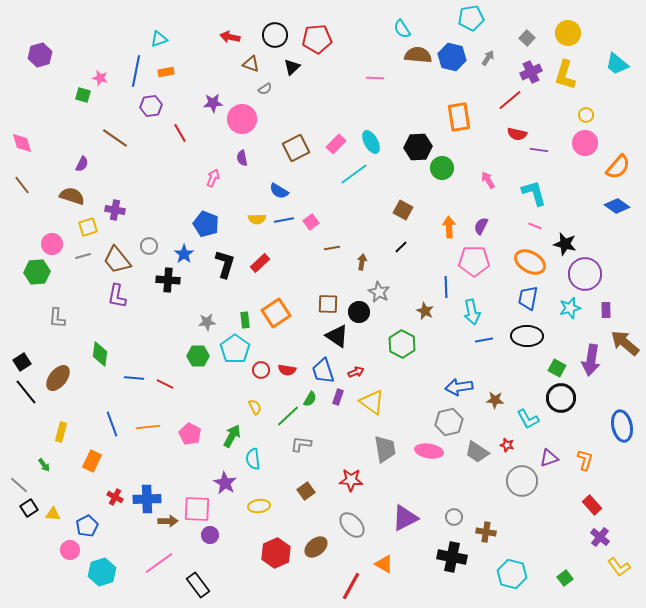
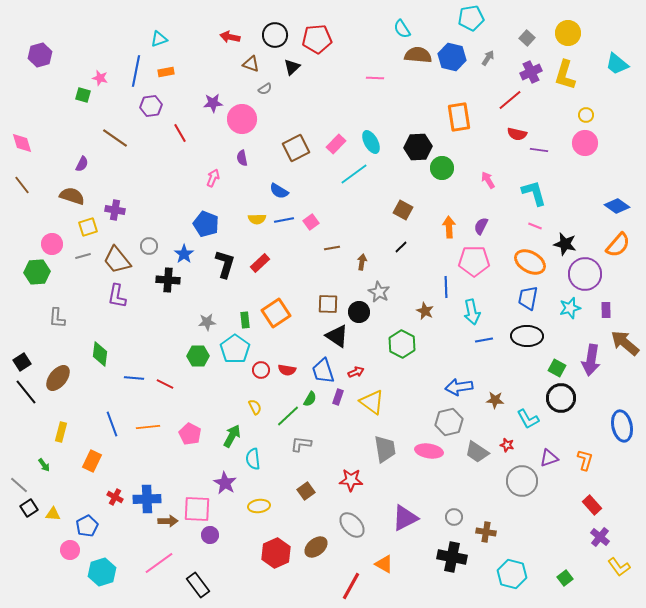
orange semicircle at (618, 167): moved 78 px down
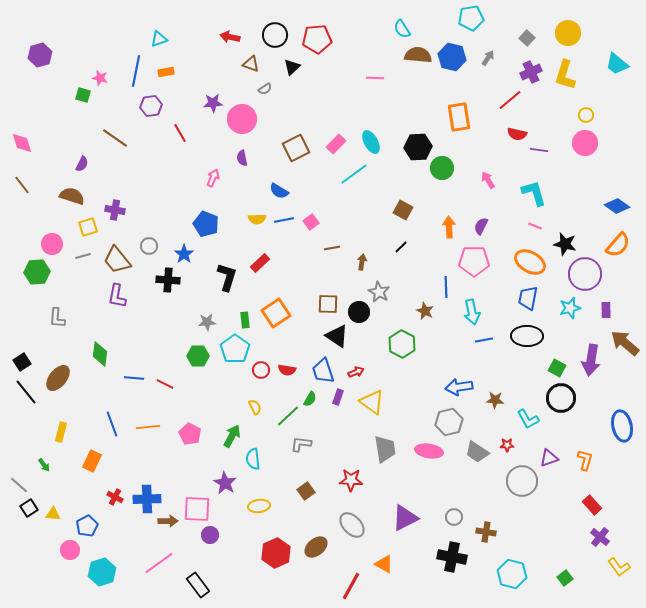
black L-shape at (225, 264): moved 2 px right, 13 px down
red star at (507, 445): rotated 16 degrees counterclockwise
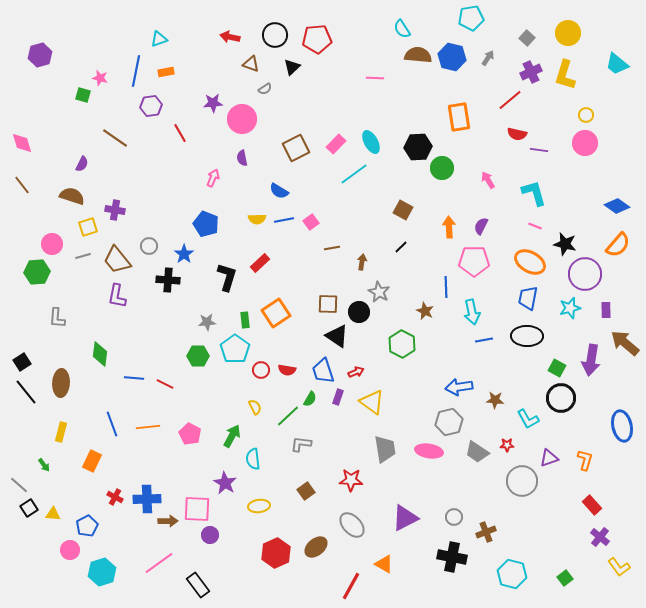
brown ellipse at (58, 378): moved 3 px right, 5 px down; rotated 36 degrees counterclockwise
brown cross at (486, 532): rotated 30 degrees counterclockwise
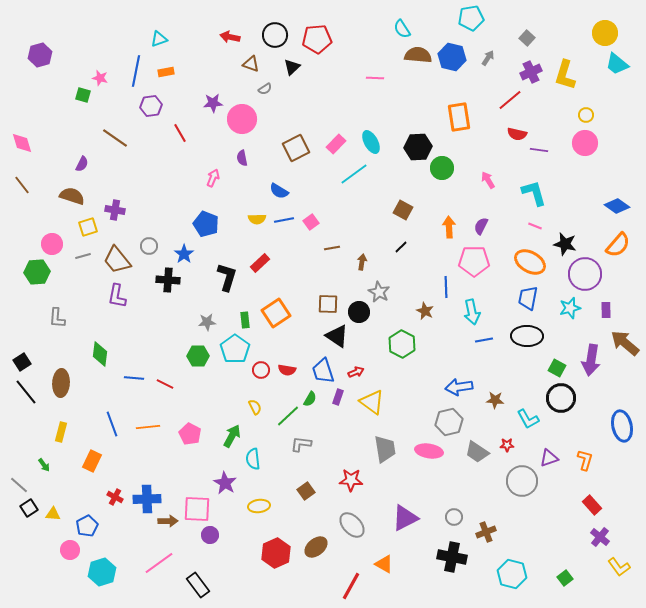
yellow circle at (568, 33): moved 37 px right
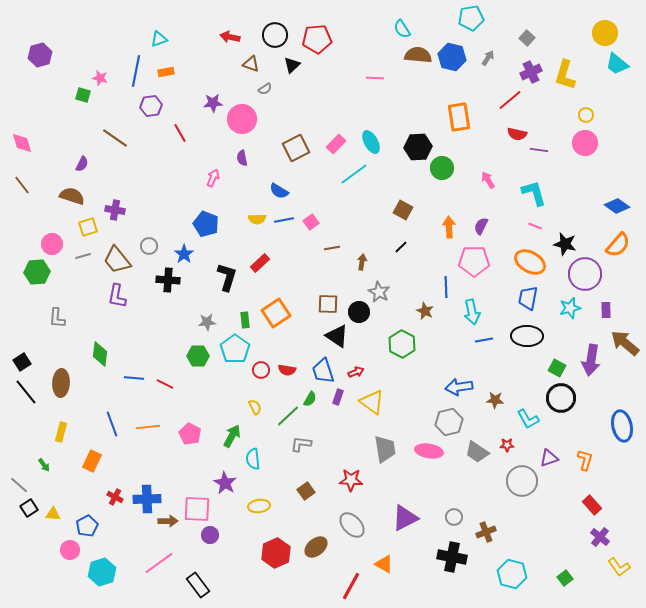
black triangle at (292, 67): moved 2 px up
